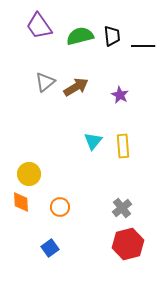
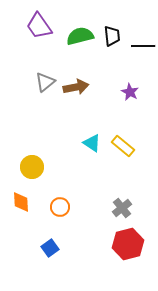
brown arrow: rotated 20 degrees clockwise
purple star: moved 10 px right, 3 px up
cyan triangle: moved 1 px left, 2 px down; rotated 36 degrees counterclockwise
yellow rectangle: rotated 45 degrees counterclockwise
yellow circle: moved 3 px right, 7 px up
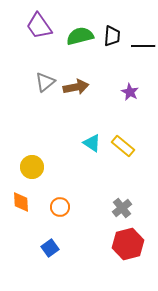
black trapezoid: rotated 10 degrees clockwise
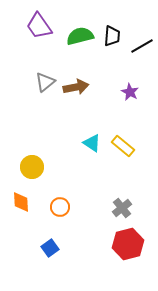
black line: moved 1 px left; rotated 30 degrees counterclockwise
